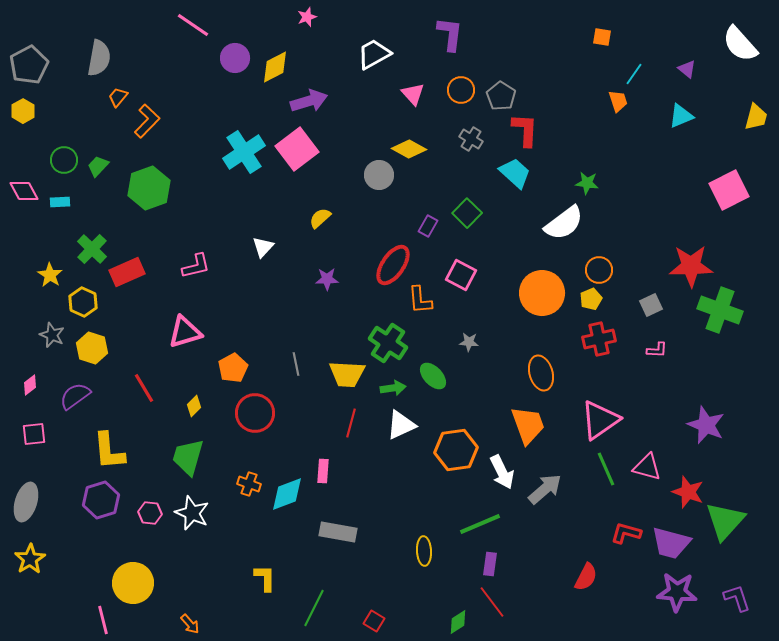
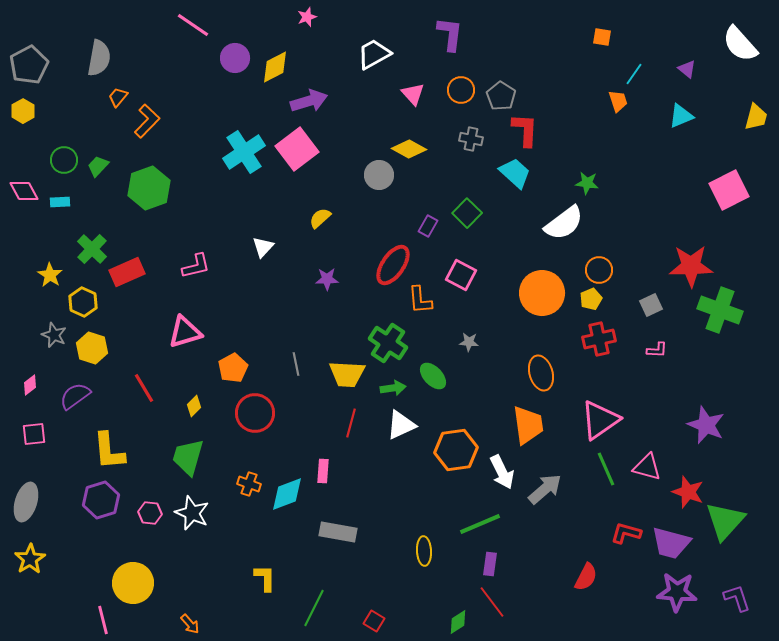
gray cross at (471, 139): rotated 20 degrees counterclockwise
gray star at (52, 335): moved 2 px right
orange trapezoid at (528, 425): rotated 12 degrees clockwise
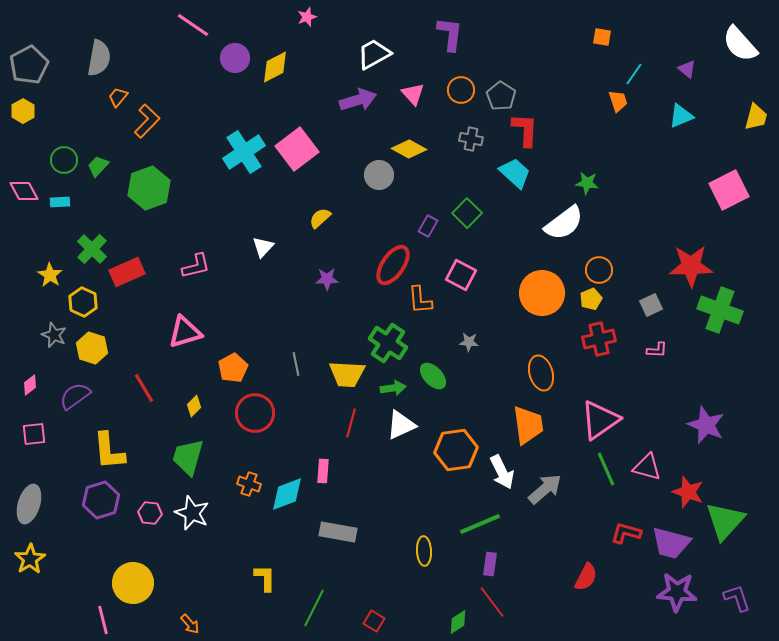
purple arrow at (309, 101): moved 49 px right, 1 px up
gray ellipse at (26, 502): moved 3 px right, 2 px down
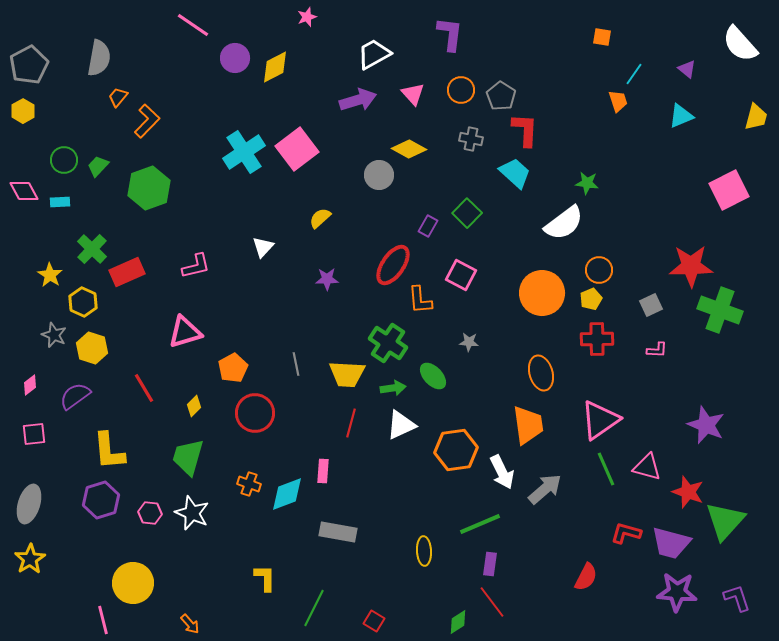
red cross at (599, 339): moved 2 px left; rotated 12 degrees clockwise
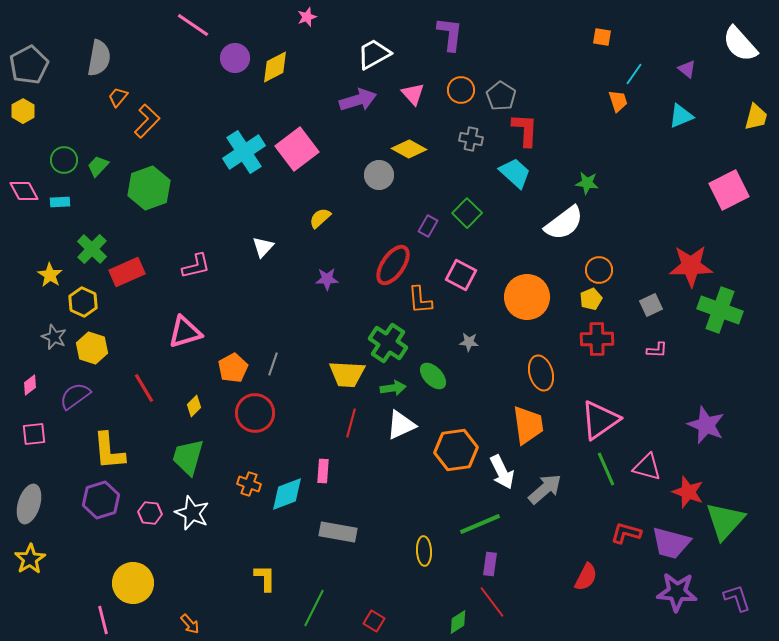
orange circle at (542, 293): moved 15 px left, 4 px down
gray star at (54, 335): moved 2 px down
gray line at (296, 364): moved 23 px left; rotated 30 degrees clockwise
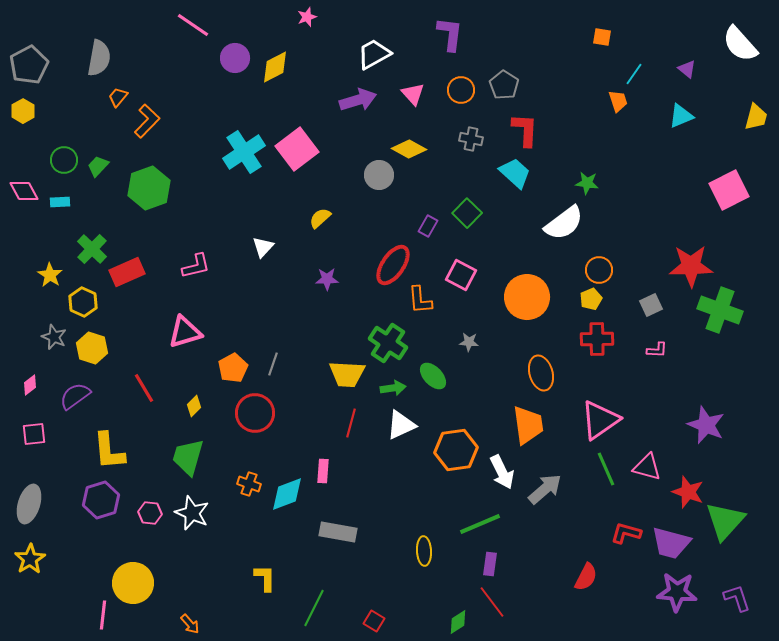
gray pentagon at (501, 96): moved 3 px right, 11 px up
pink line at (103, 620): moved 5 px up; rotated 20 degrees clockwise
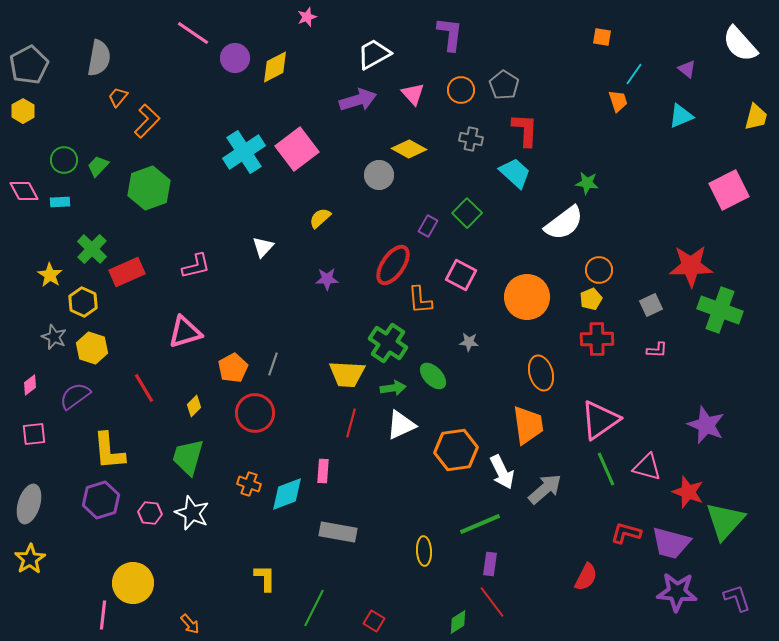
pink line at (193, 25): moved 8 px down
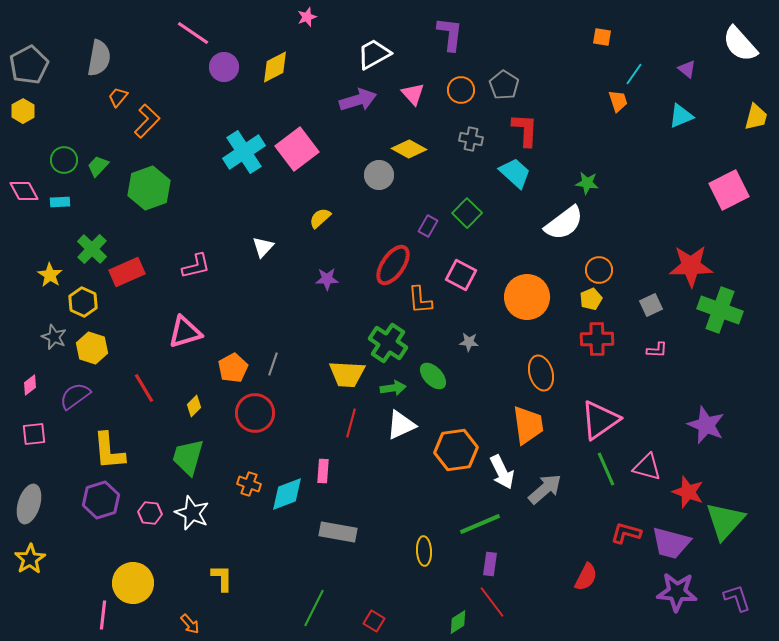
purple circle at (235, 58): moved 11 px left, 9 px down
yellow L-shape at (265, 578): moved 43 px left
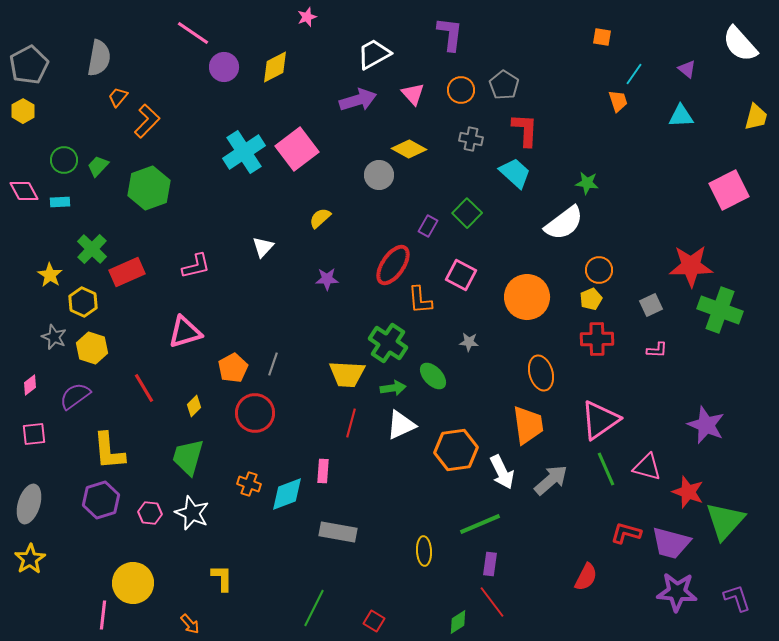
cyan triangle at (681, 116): rotated 20 degrees clockwise
gray arrow at (545, 489): moved 6 px right, 9 px up
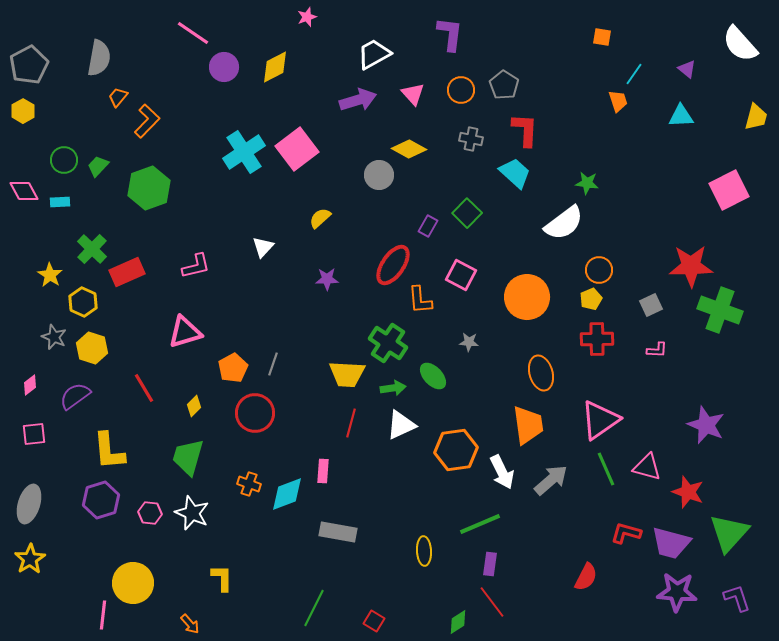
green triangle at (725, 521): moved 4 px right, 12 px down
